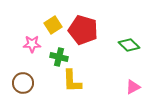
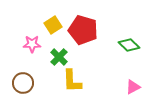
green cross: rotated 30 degrees clockwise
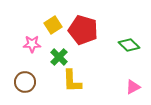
brown circle: moved 2 px right, 1 px up
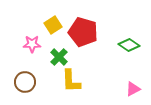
red pentagon: moved 2 px down
green diamond: rotated 10 degrees counterclockwise
yellow L-shape: moved 1 px left
pink triangle: moved 2 px down
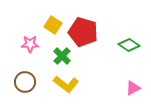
yellow square: rotated 24 degrees counterclockwise
pink star: moved 2 px left
green cross: moved 3 px right, 1 px up
yellow L-shape: moved 5 px left, 3 px down; rotated 50 degrees counterclockwise
pink triangle: moved 1 px up
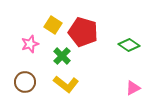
pink star: rotated 18 degrees counterclockwise
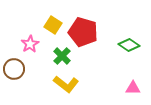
pink star: rotated 12 degrees counterclockwise
brown circle: moved 11 px left, 13 px up
pink triangle: rotated 28 degrees clockwise
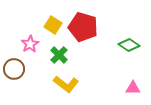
red pentagon: moved 5 px up
green cross: moved 3 px left, 1 px up
